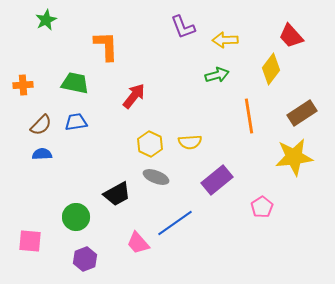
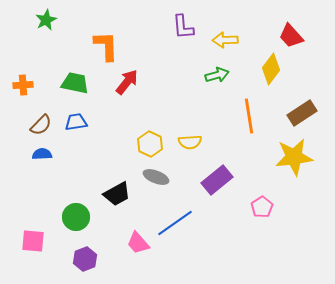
purple L-shape: rotated 16 degrees clockwise
red arrow: moved 7 px left, 14 px up
pink square: moved 3 px right
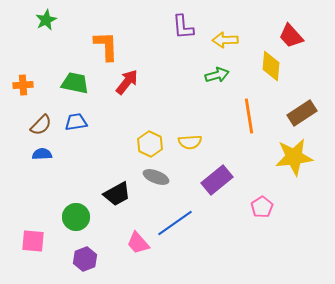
yellow diamond: moved 3 px up; rotated 32 degrees counterclockwise
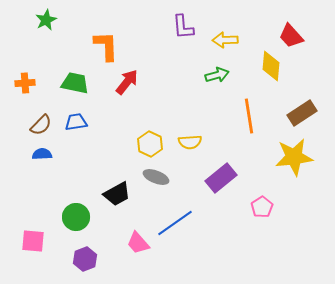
orange cross: moved 2 px right, 2 px up
purple rectangle: moved 4 px right, 2 px up
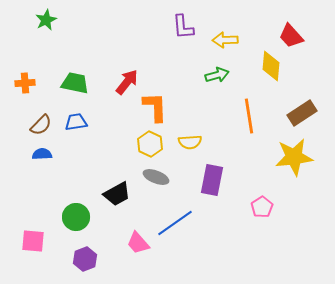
orange L-shape: moved 49 px right, 61 px down
purple rectangle: moved 9 px left, 2 px down; rotated 40 degrees counterclockwise
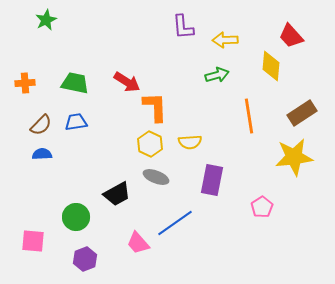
red arrow: rotated 84 degrees clockwise
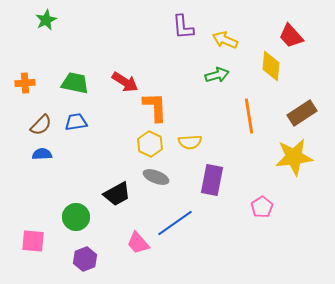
yellow arrow: rotated 25 degrees clockwise
red arrow: moved 2 px left
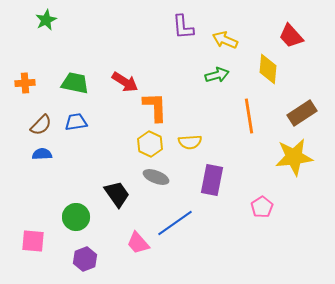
yellow diamond: moved 3 px left, 3 px down
black trapezoid: rotated 96 degrees counterclockwise
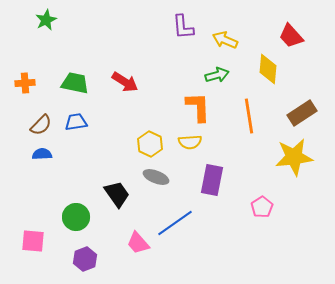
orange L-shape: moved 43 px right
